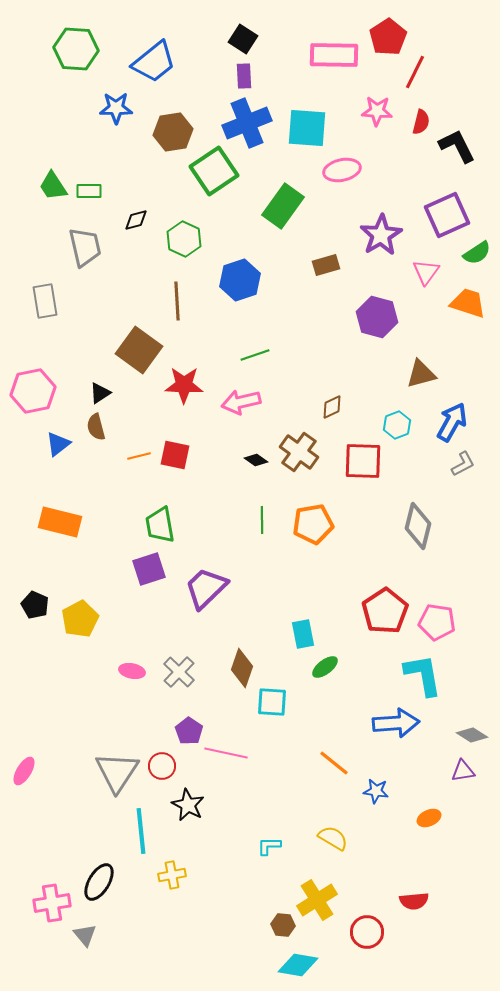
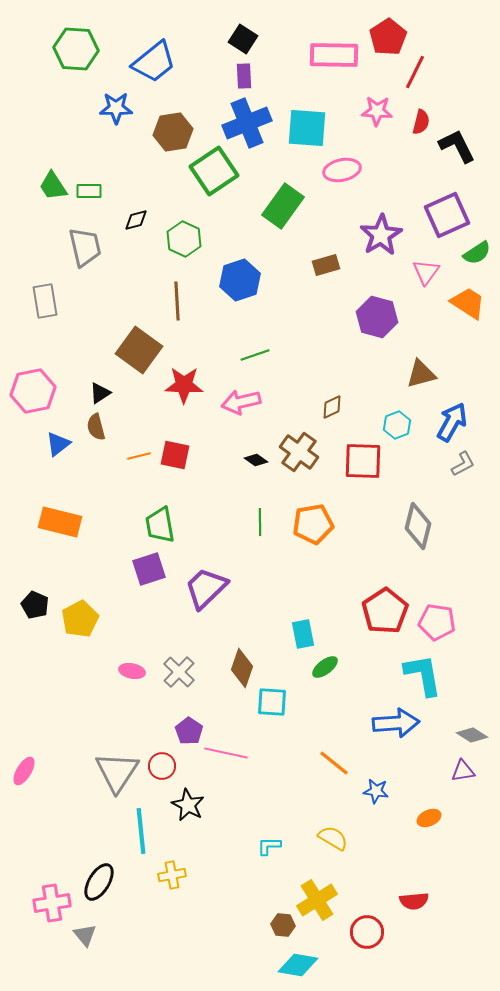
orange trapezoid at (468, 303): rotated 15 degrees clockwise
green line at (262, 520): moved 2 px left, 2 px down
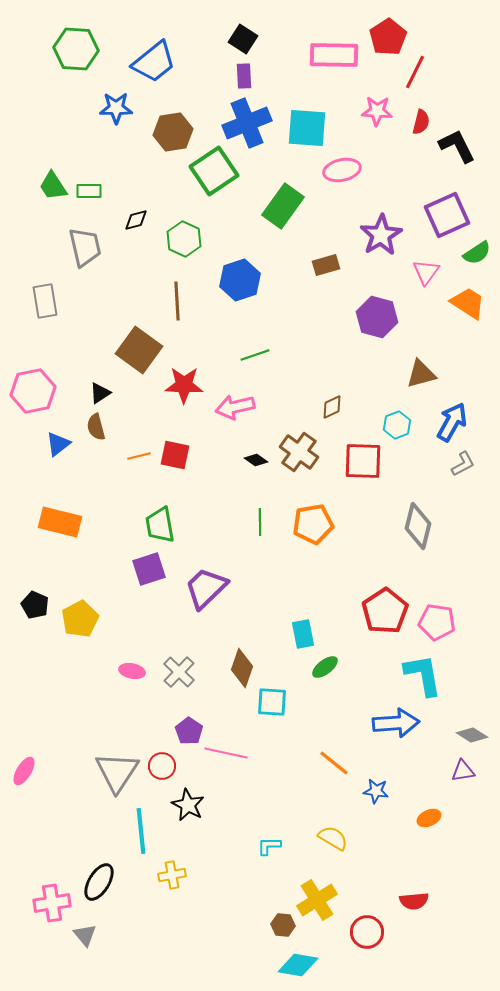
pink arrow at (241, 402): moved 6 px left, 5 px down
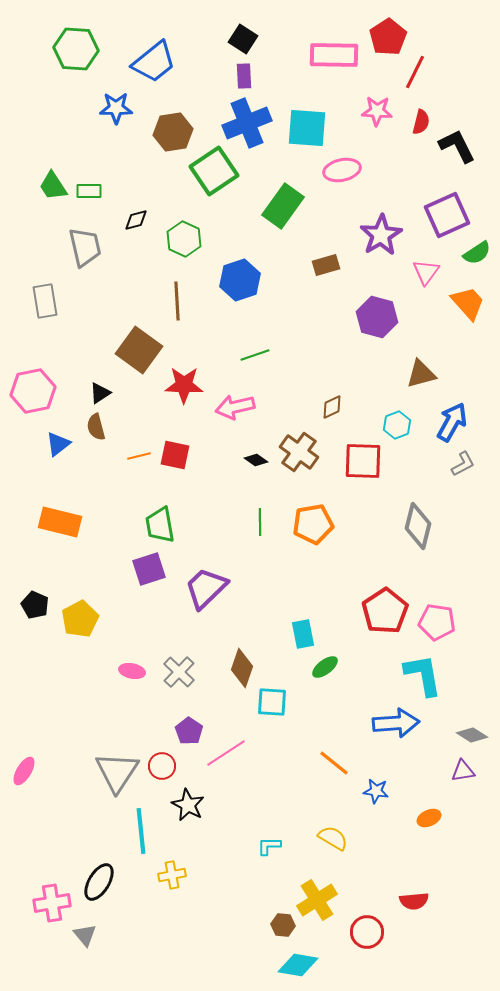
orange trapezoid at (468, 303): rotated 15 degrees clockwise
pink line at (226, 753): rotated 45 degrees counterclockwise
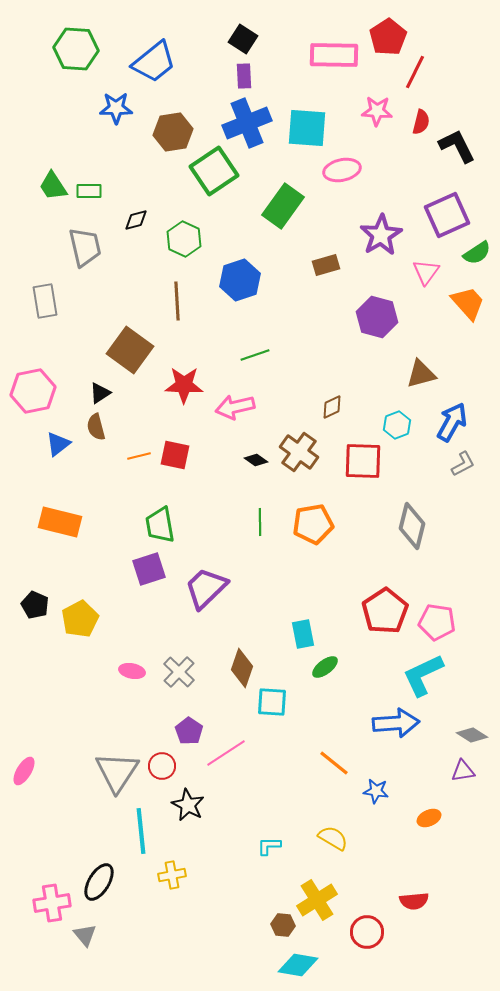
brown square at (139, 350): moved 9 px left
gray diamond at (418, 526): moved 6 px left
cyan L-shape at (423, 675): rotated 105 degrees counterclockwise
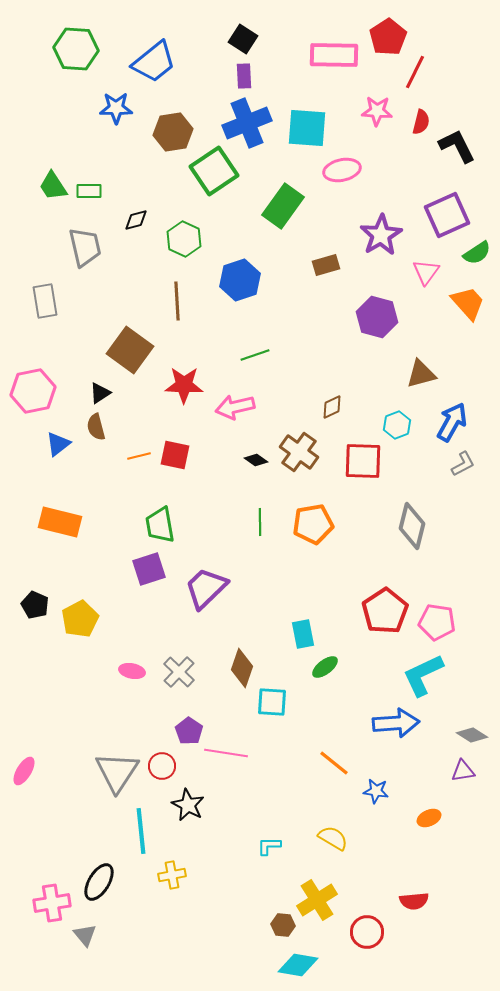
pink line at (226, 753): rotated 42 degrees clockwise
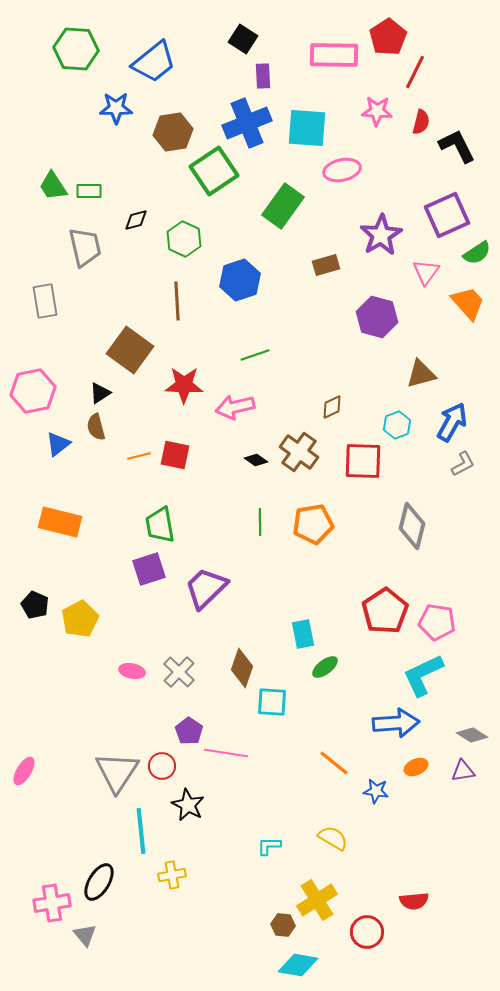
purple rectangle at (244, 76): moved 19 px right
orange ellipse at (429, 818): moved 13 px left, 51 px up
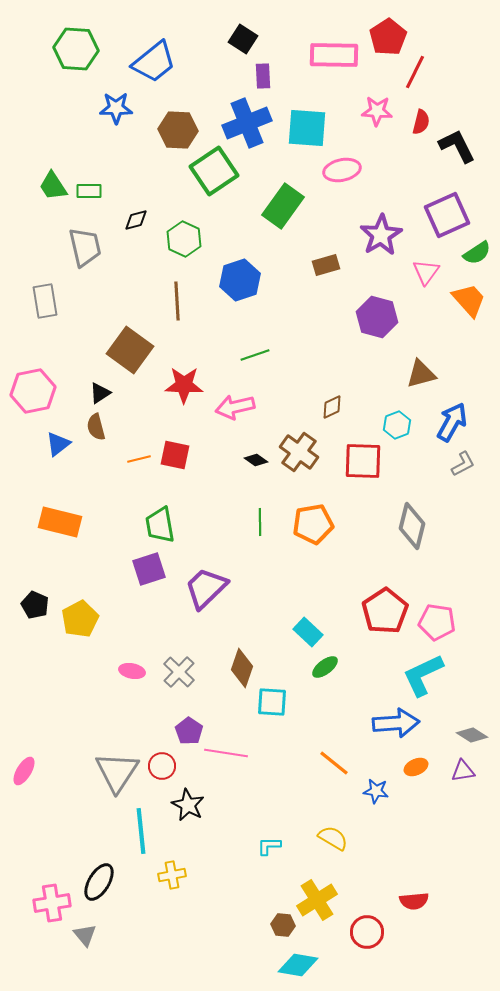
brown hexagon at (173, 132): moved 5 px right, 2 px up; rotated 12 degrees clockwise
orange trapezoid at (468, 303): moved 1 px right, 3 px up
orange line at (139, 456): moved 3 px down
cyan rectangle at (303, 634): moved 5 px right, 2 px up; rotated 36 degrees counterclockwise
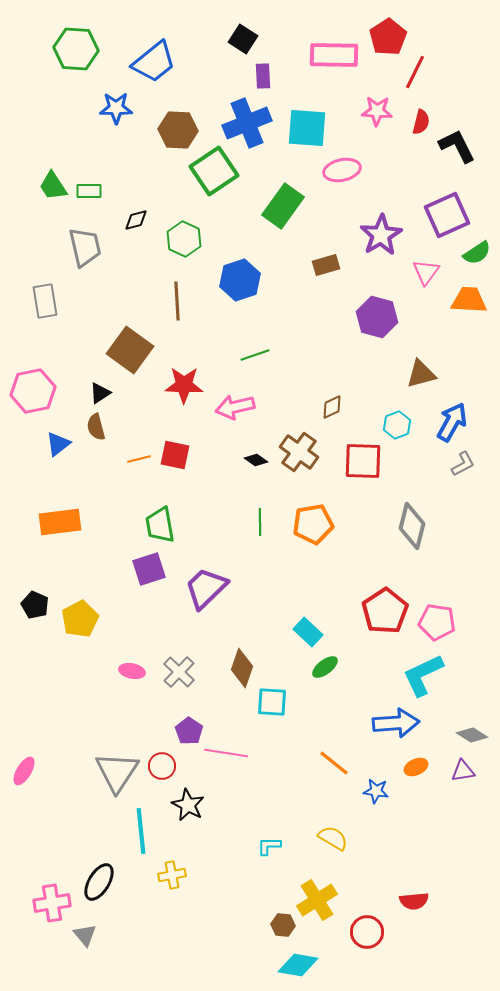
orange trapezoid at (469, 300): rotated 45 degrees counterclockwise
orange rectangle at (60, 522): rotated 21 degrees counterclockwise
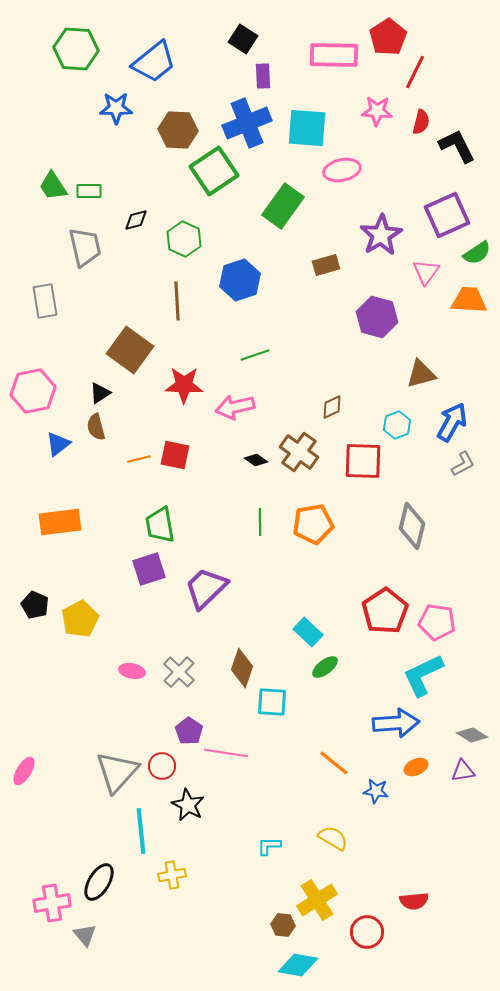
gray triangle at (117, 772): rotated 9 degrees clockwise
